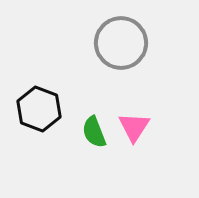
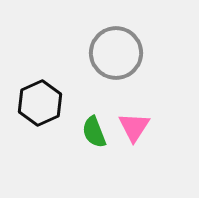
gray circle: moved 5 px left, 10 px down
black hexagon: moved 1 px right, 6 px up; rotated 15 degrees clockwise
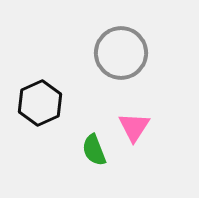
gray circle: moved 5 px right
green semicircle: moved 18 px down
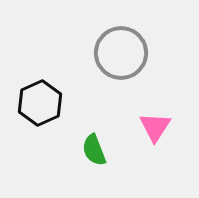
pink triangle: moved 21 px right
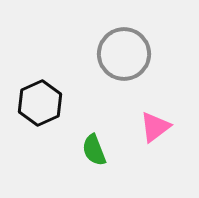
gray circle: moved 3 px right, 1 px down
pink triangle: rotated 20 degrees clockwise
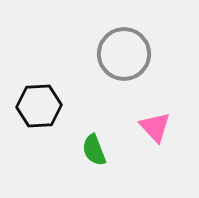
black hexagon: moved 1 px left, 3 px down; rotated 21 degrees clockwise
pink triangle: rotated 36 degrees counterclockwise
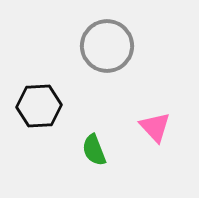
gray circle: moved 17 px left, 8 px up
